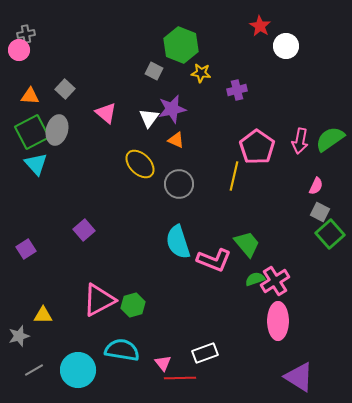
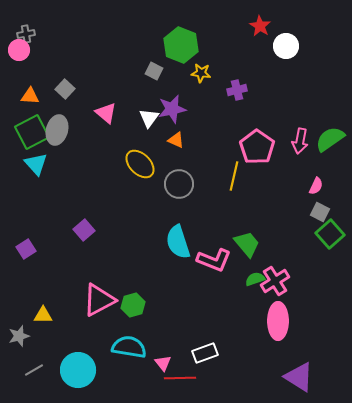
cyan semicircle at (122, 350): moved 7 px right, 3 px up
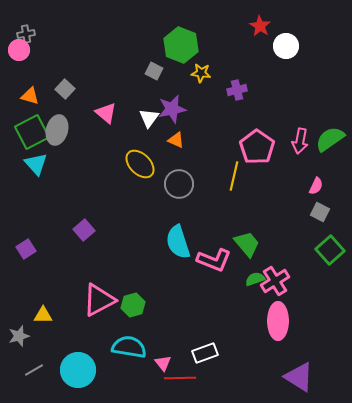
orange triangle at (30, 96): rotated 12 degrees clockwise
green square at (330, 234): moved 16 px down
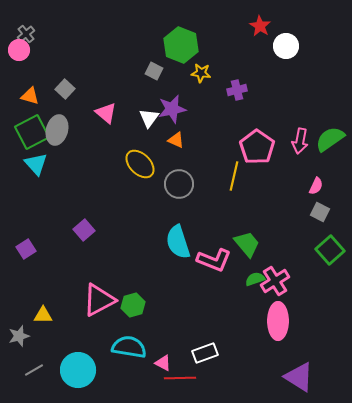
gray cross at (26, 34): rotated 30 degrees counterclockwise
pink triangle at (163, 363): rotated 24 degrees counterclockwise
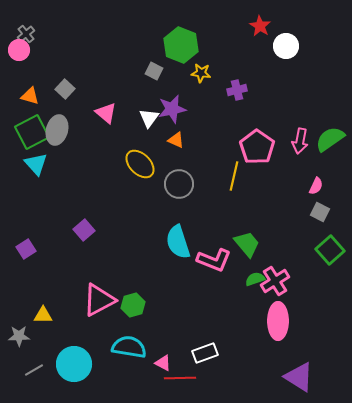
gray star at (19, 336): rotated 15 degrees clockwise
cyan circle at (78, 370): moved 4 px left, 6 px up
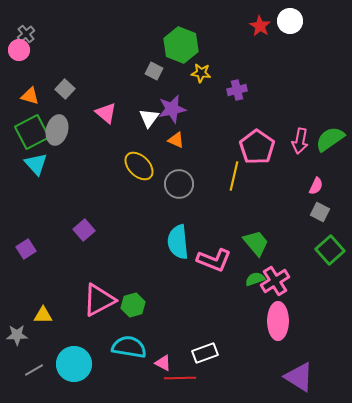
white circle at (286, 46): moved 4 px right, 25 px up
yellow ellipse at (140, 164): moved 1 px left, 2 px down
cyan semicircle at (178, 242): rotated 12 degrees clockwise
green trapezoid at (247, 244): moved 9 px right, 1 px up
gray star at (19, 336): moved 2 px left, 1 px up
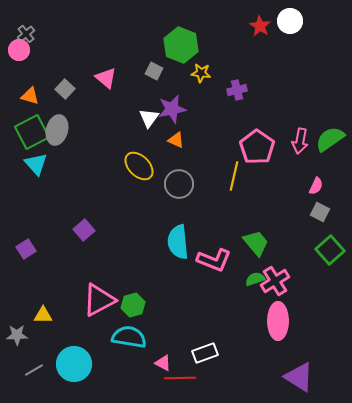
pink triangle at (106, 113): moved 35 px up
cyan semicircle at (129, 347): moved 10 px up
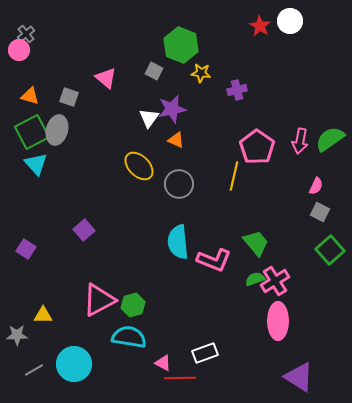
gray square at (65, 89): moved 4 px right, 8 px down; rotated 24 degrees counterclockwise
purple square at (26, 249): rotated 24 degrees counterclockwise
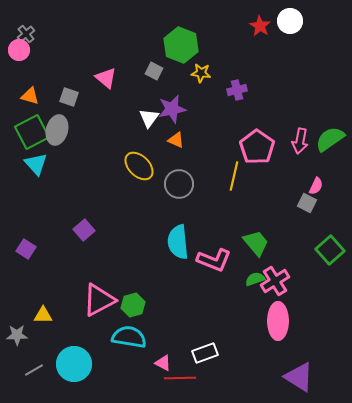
gray square at (320, 212): moved 13 px left, 9 px up
